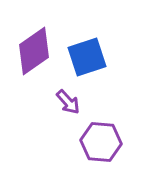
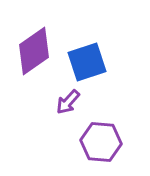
blue square: moved 5 px down
purple arrow: rotated 84 degrees clockwise
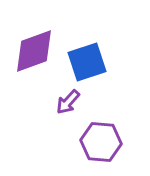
purple diamond: rotated 15 degrees clockwise
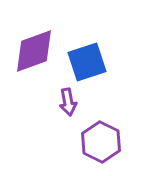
purple arrow: rotated 52 degrees counterclockwise
purple hexagon: rotated 21 degrees clockwise
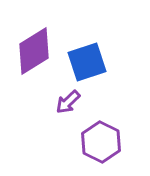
purple diamond: rotated 12 degrees counterclockwise
purple arrow: rotated 56 degrees clockwise
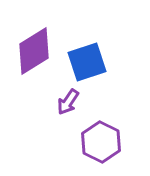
purple arrow: rotated 12 degrees counterclockwise
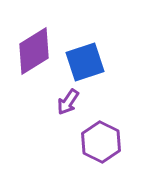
blue square: moved 2 px left
